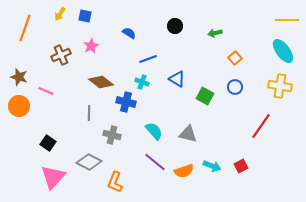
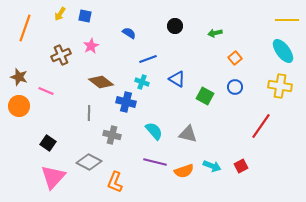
purple line: rotated 25 degrees counterclockwise
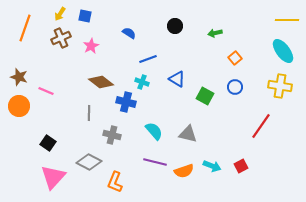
brown cross: moved 17 px up
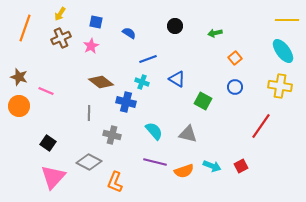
blue square: moved 11 px right, 6 px down
green square: moved 2 px left, 5 px down
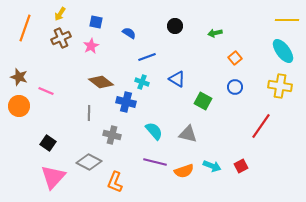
blue line: moved 1 px left, 2 px up
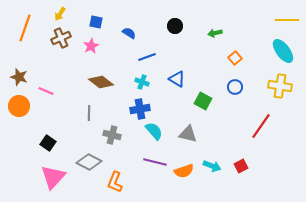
blue cross: moved 14 px right, 7 px down; rotated 24 degrees counterclockwise
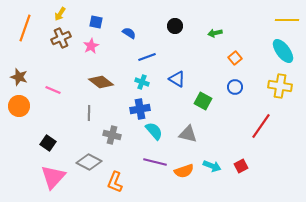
pink line: moved 7 px right, 1 px up
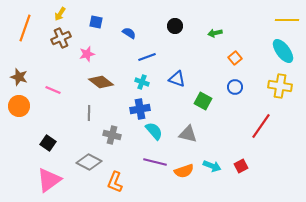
pink star: moved 4 px left, 8 px down; rotated 14 degrees clockwise
blue triangle: rotated 12 degrees counterclockwise
pink triangle: moved 4 px left, 3 px down; rotated 12 degrees clockwise
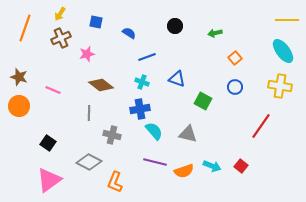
brown diamond: moved 3 px down
red square: rotated 24 degrees counterclockwise
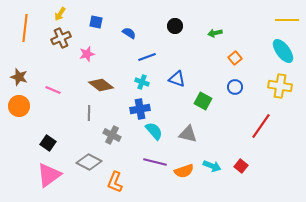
orange line: rotated 12 degrees counterclockwise
gray cross: rotated 12 degrees clockwise
pink triangle: moved 5 px up
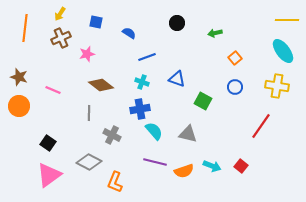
black circle: moved 2 px right, 3 px up
yellow cross: moved 3 px left
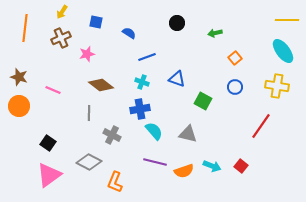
yellow arrow: moved 2 px right, 2 px up
